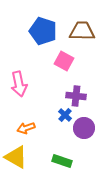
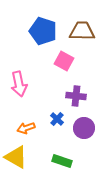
blue cross: moved 8 px left, 4 px down
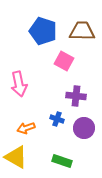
blue cross: rotated 24 degrees counterclockwise
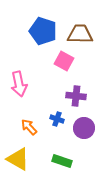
brown trapezoid: moved 2 px left, 3 px down
orange arrow: moved 3 px right, 1 px up; rotated 66 degrees clockwise
yellow triangle: moved 2 px right, 2 px down
